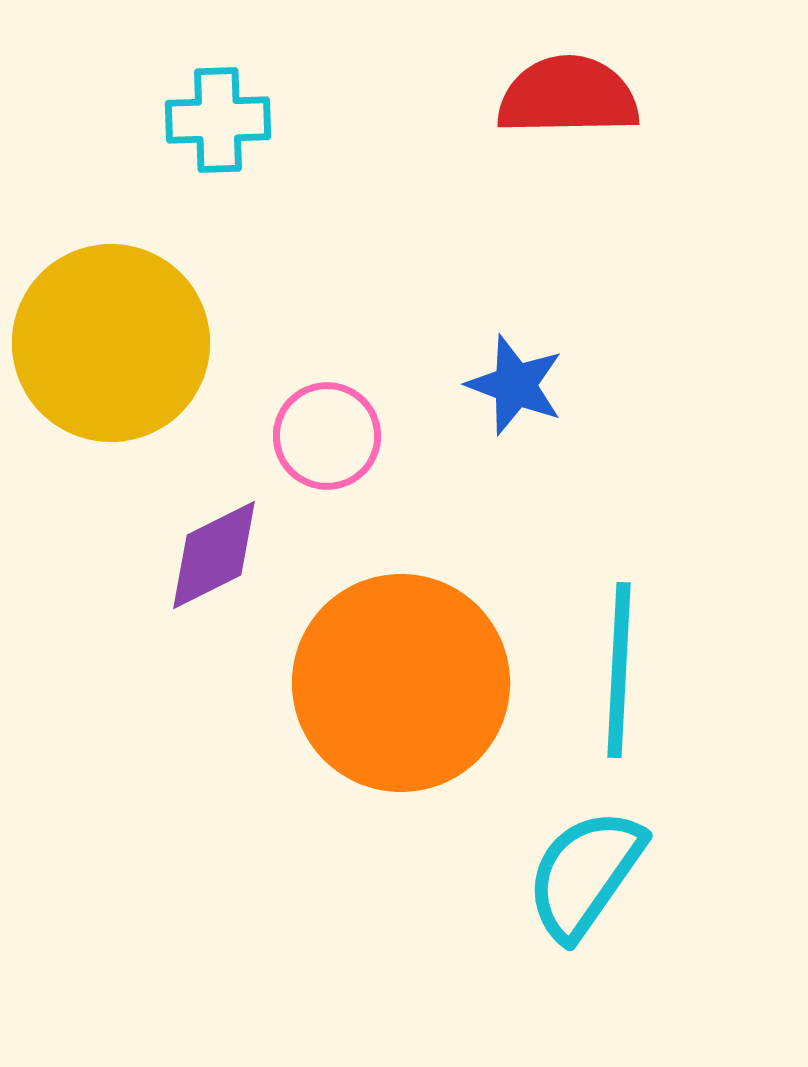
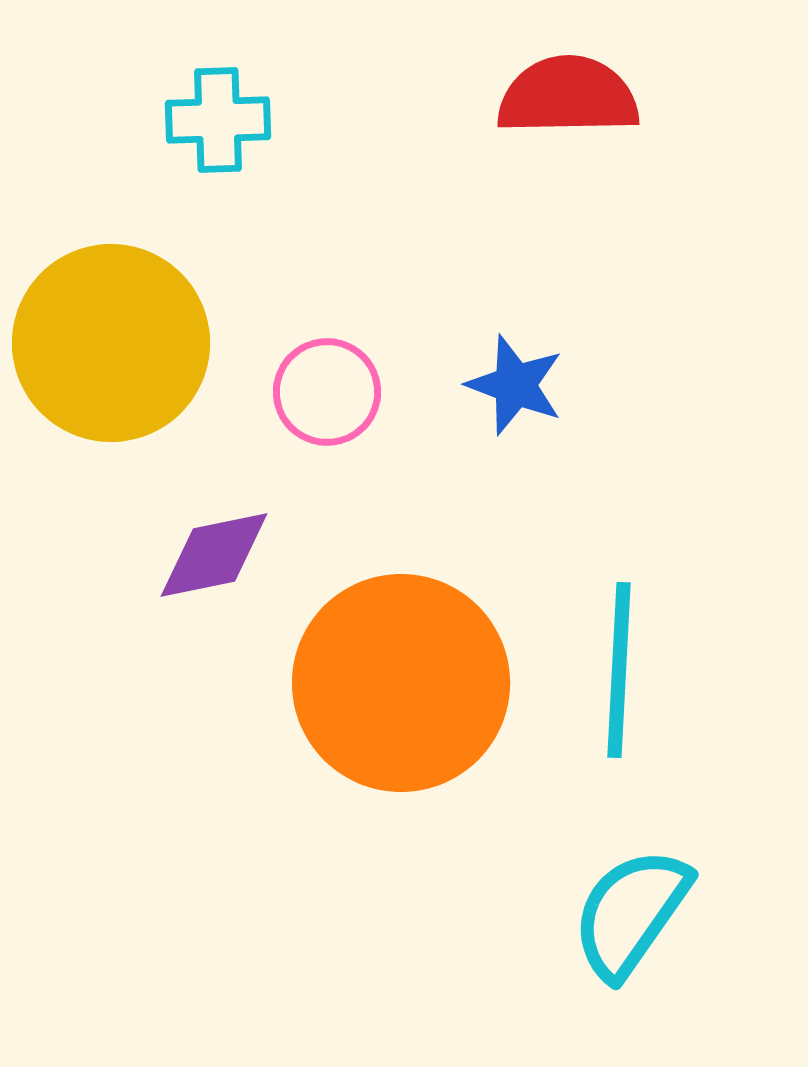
pink circle: moved 44 px up
purple diamond: rotated 15 degrees clockwise
cyan semicircle: moved 46 px right, 39 px down
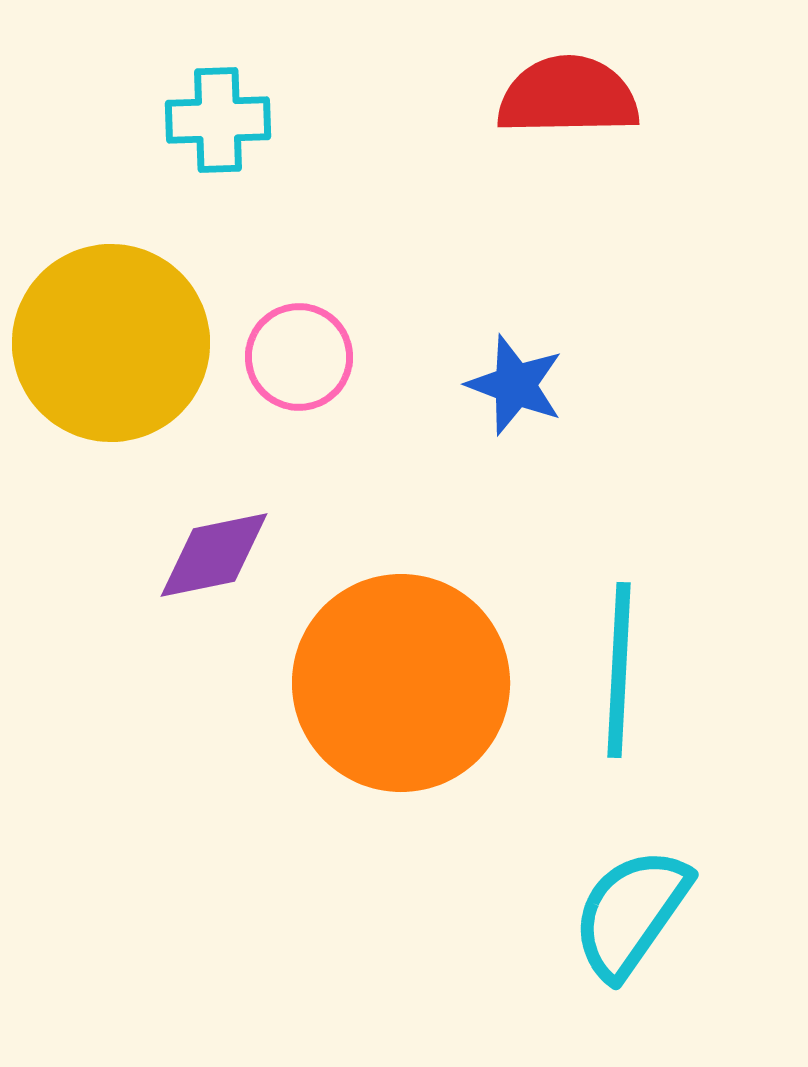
pink circle: moved 28 px left, 35 px up
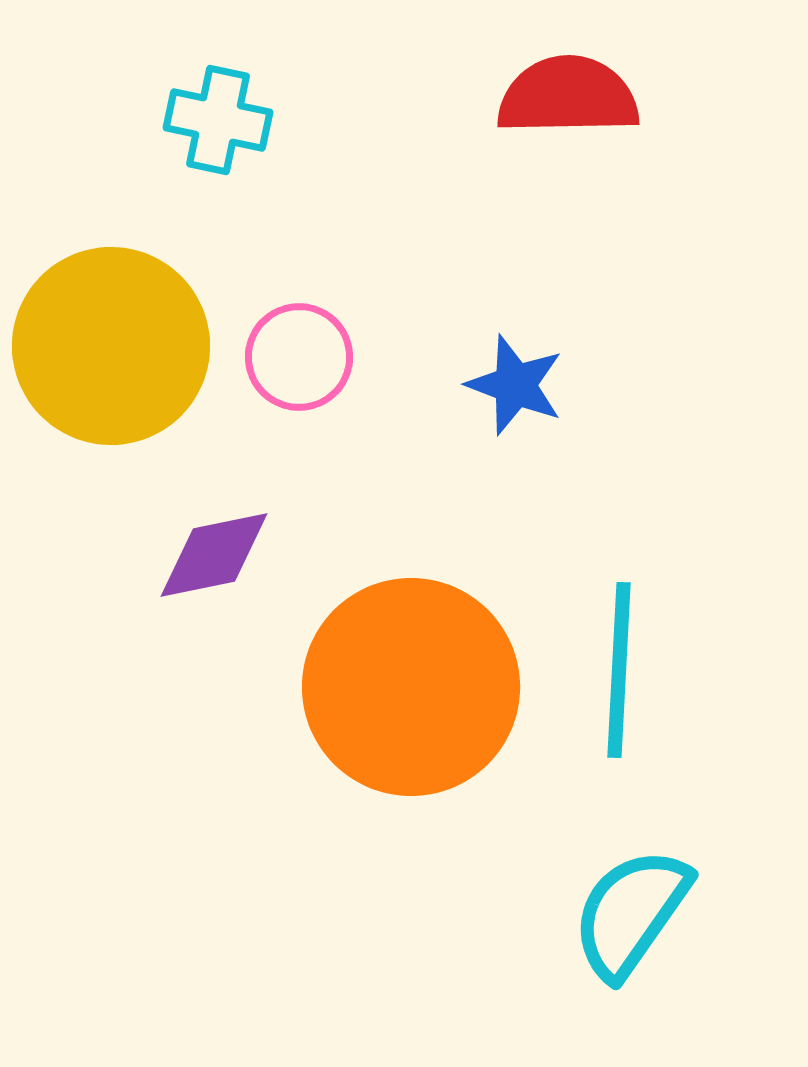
cyan cross: rotated 14 degrees clockwise
yellow circle: moved 3 px down
orange circle: moved 10 px right, 4 px down
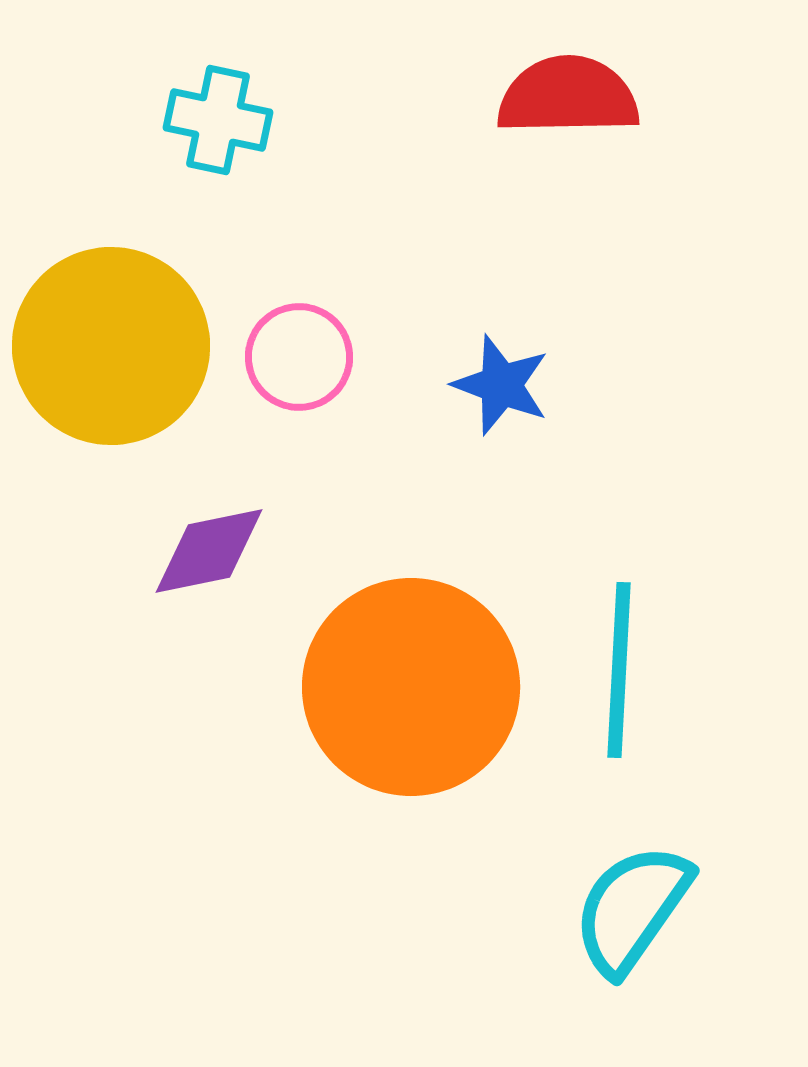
blue star: moved 14 px left
purple diamond: moved 5 px left, 4 px up
cyan semicircle: moved 1 px right, 4 px up
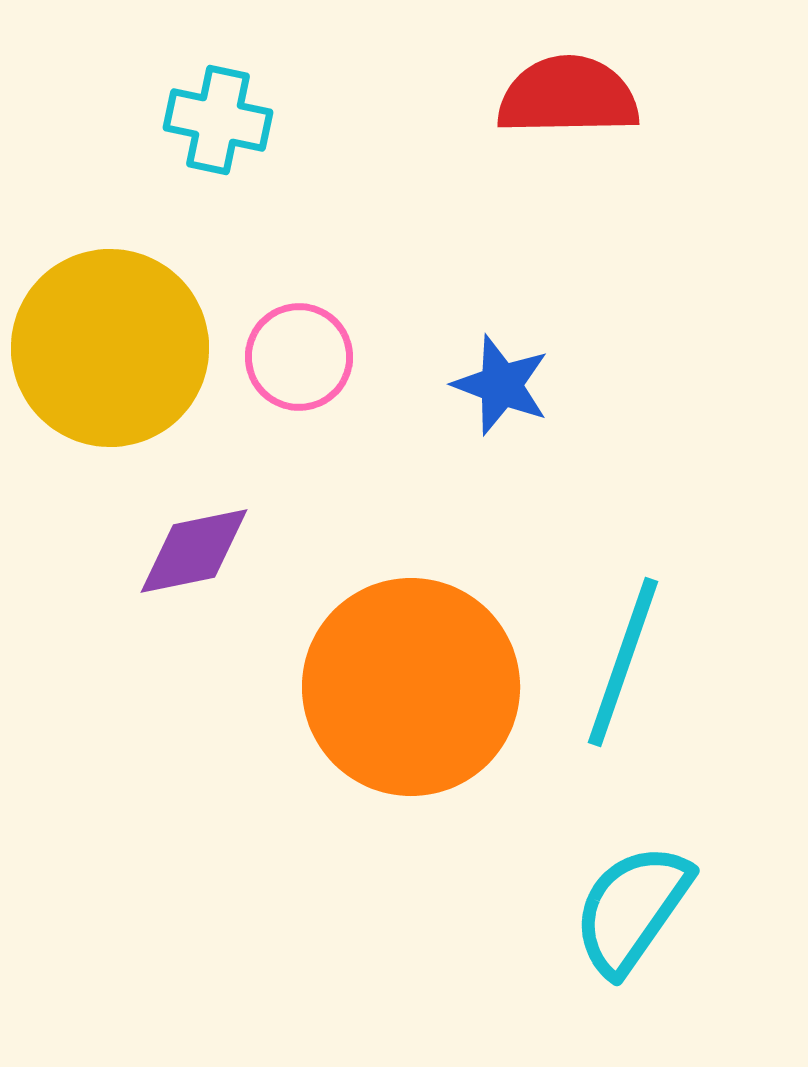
yellow circle: moved 1 px left, 2 px down
purple diamond: moved 15 px left
cyan line: moved 4 px right, 8 px up; rotated 16 degrees clockwise
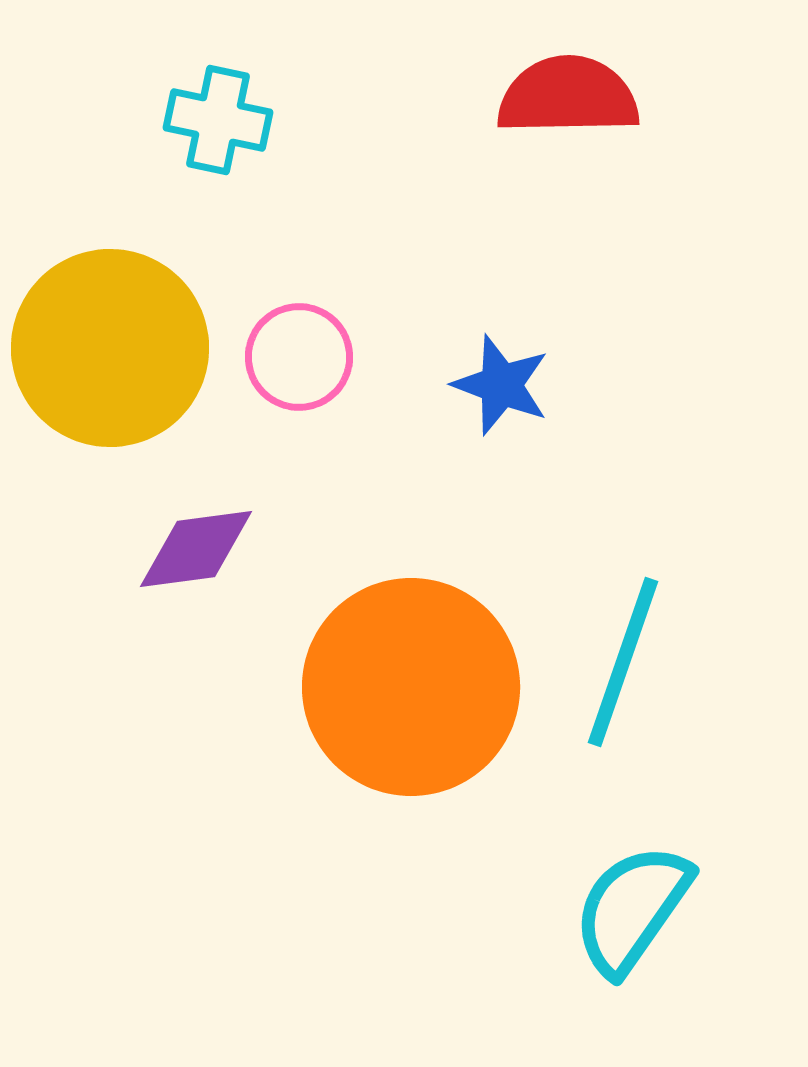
purple diamond: moved 2 px right, 2 px up; rotated 4 degrees clockwise
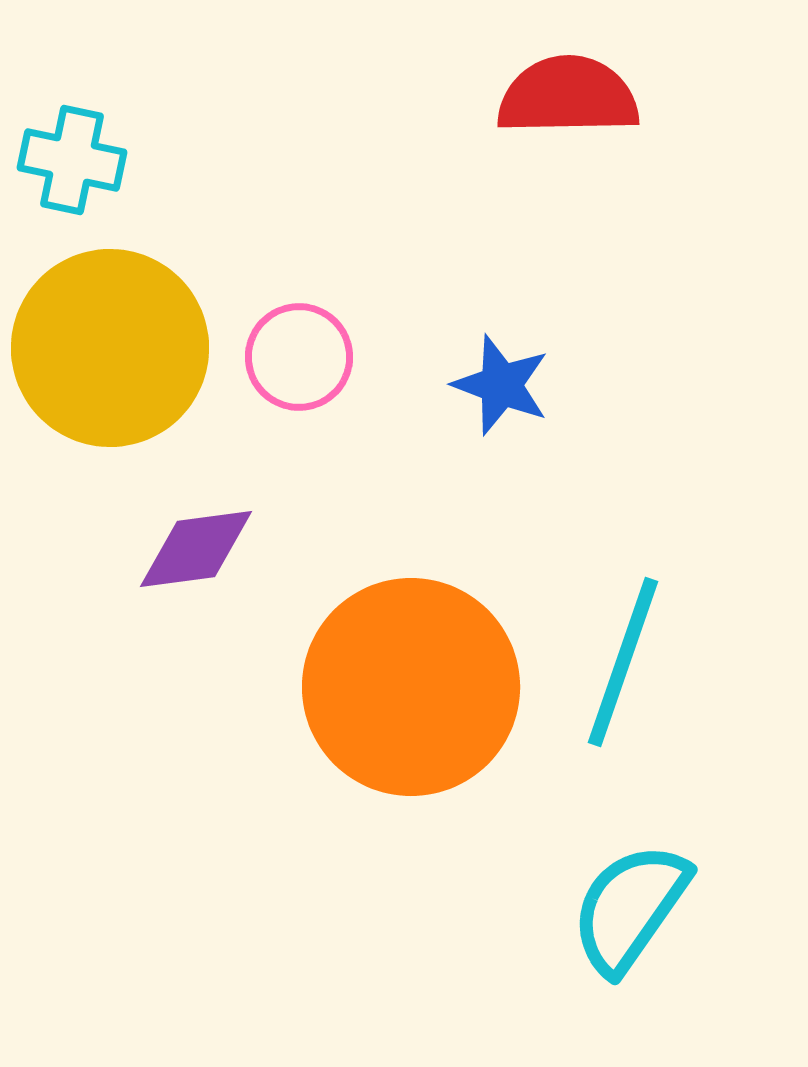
cyan cross: moved 146 px left, 40 px down
cyan semicircle: moved 2 px left, 1 px up
